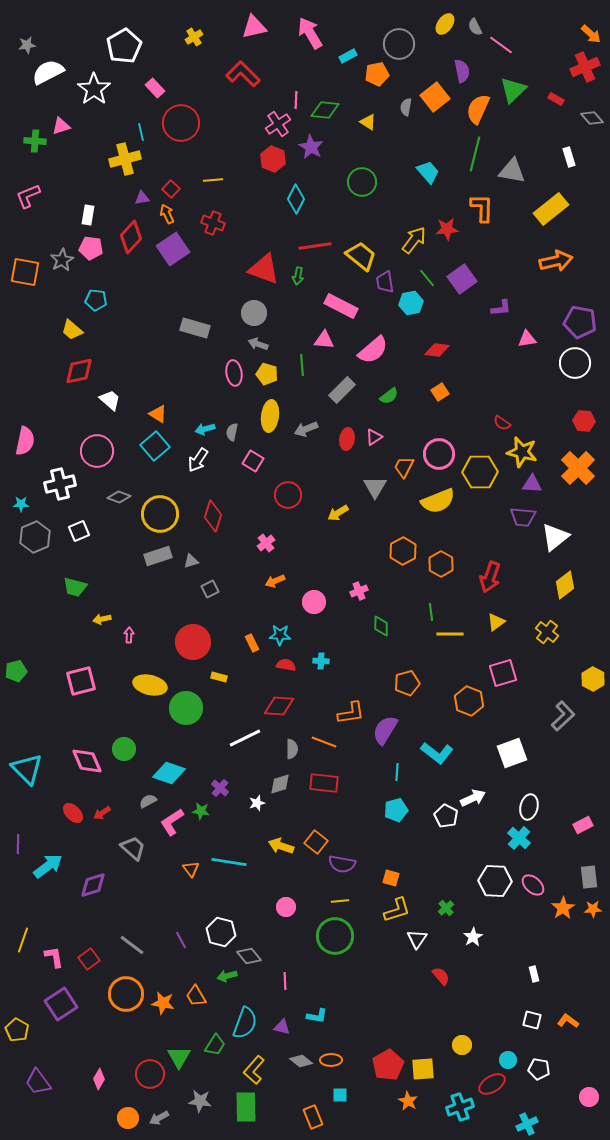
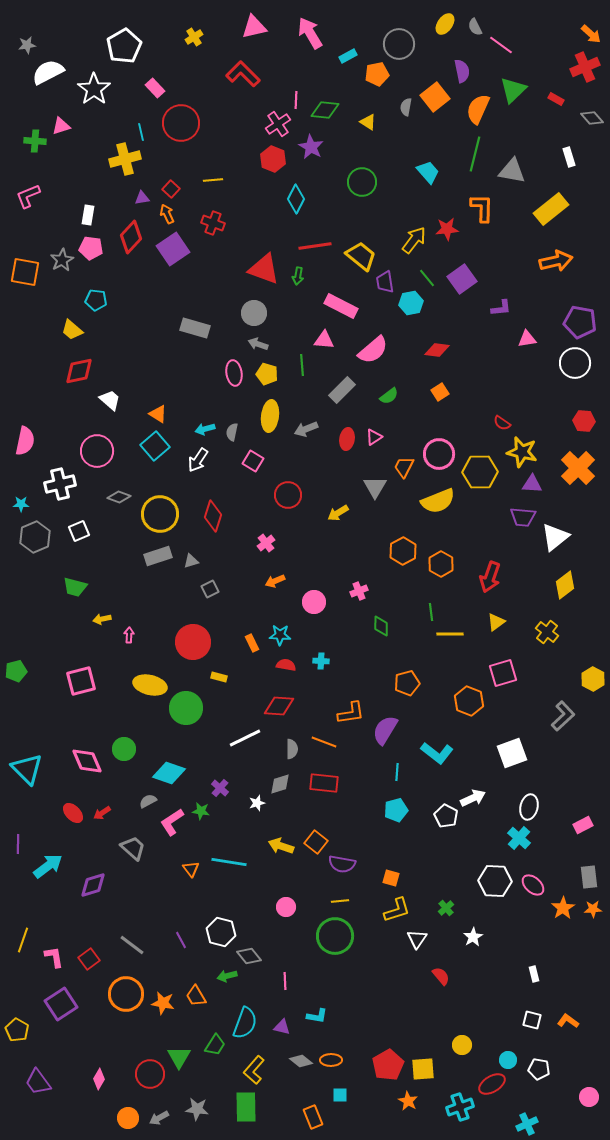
gray star at (200, 1101): moved 3 px left, 8 px down
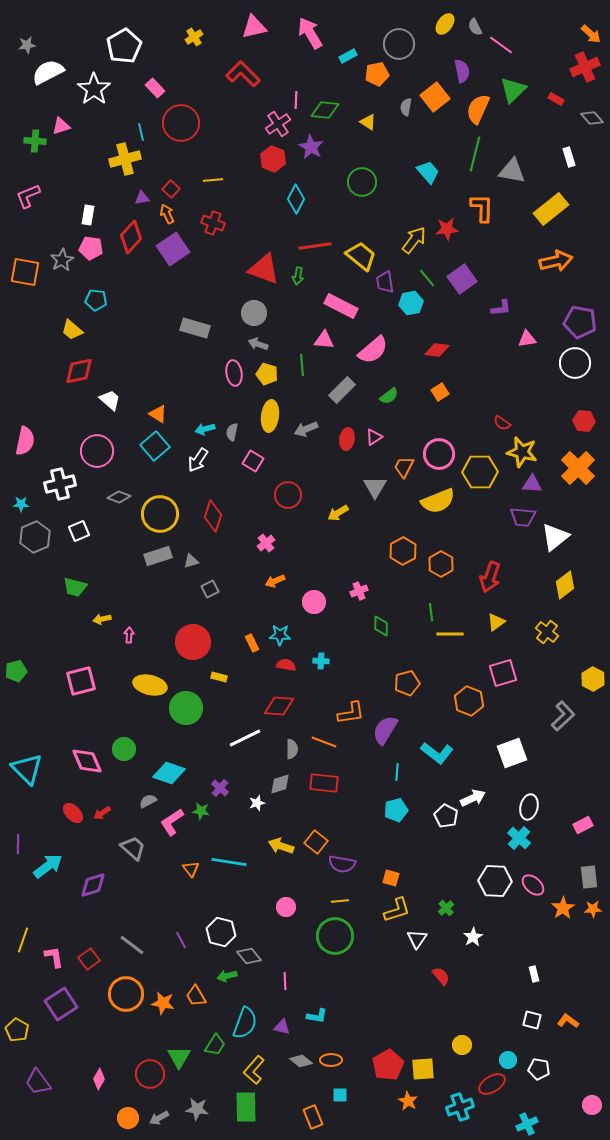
pink circle at (589, 1097): moved 3 px right, 8 px down
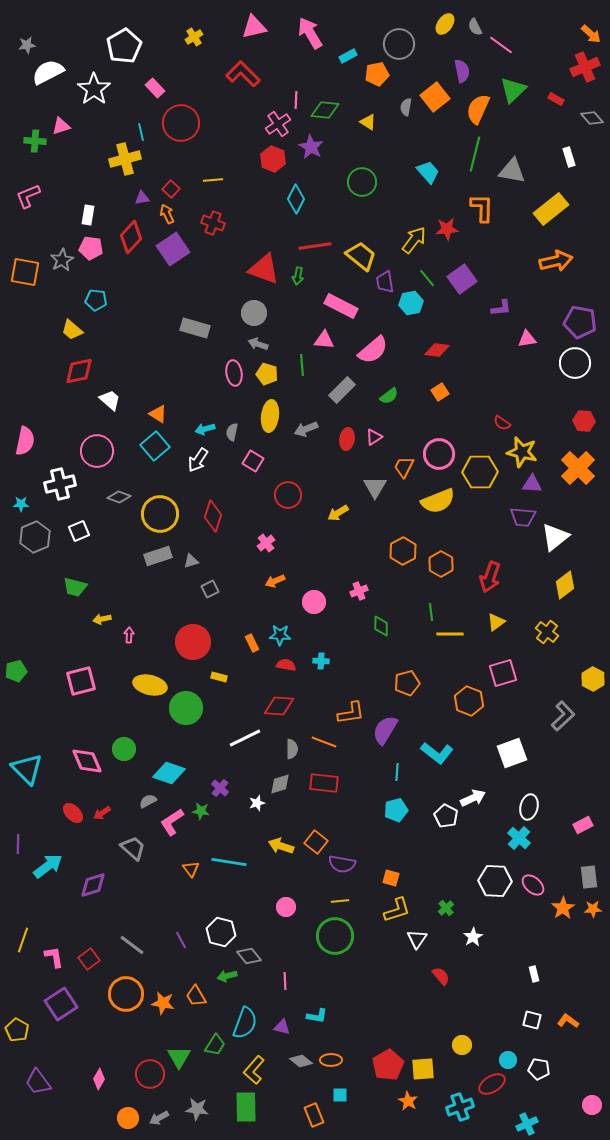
orange rectangle at (313, 1117): moved 1 px right, 2 px up
